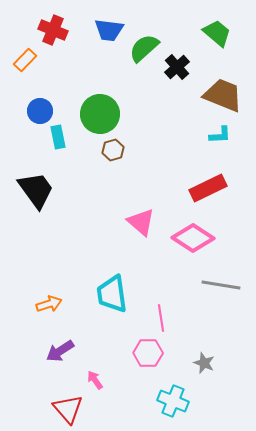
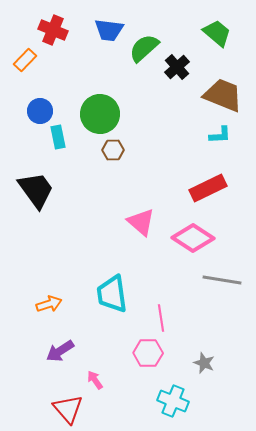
brown hexagon: rotated 15 degrees clockwise
gray line: moved 1 px right, 5 px up
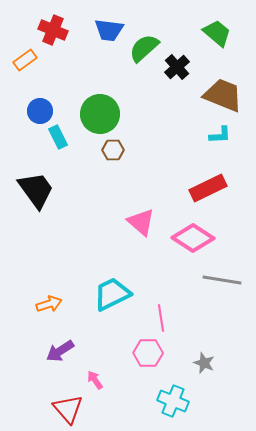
orange rectangle: rotated 10 degrees clockwise
cyan rectangle: rotated 15 degrees counterclockwise
cyan trapezoid: rotated 72 degrees clockwise
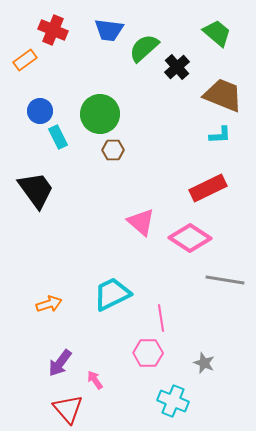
pink diamond: moved 3 px left
gray line: moved 3 px right
purple arrow: moved 12 px down; rotated 20 degrees counterclockwise
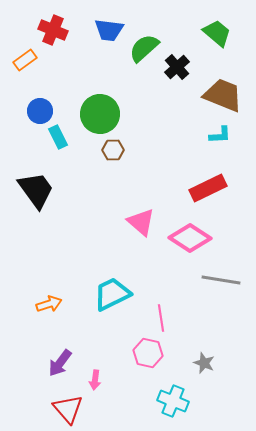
gray line: moved 4 px left
pink hexagon: rotated 12 degrees clockwise
pink arrow: rotated 138 degrees counterclockwise
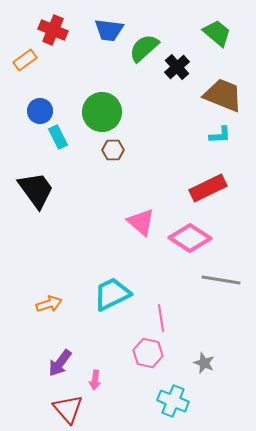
green circle: moved 2 px right, 2 px up
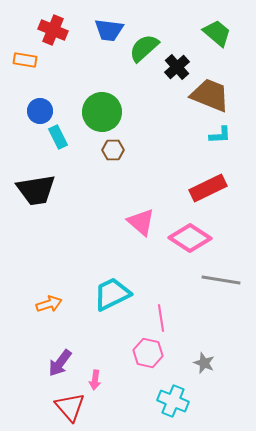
orange rectangle: rotated 45 degrees clockwise
brown trapezoid: moved 13 px left
black trapezoid: rotated 117 degrees clockwise
red triangle: moved 2 px right, 2 px up
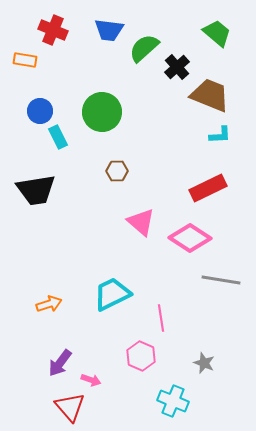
brown hexagon: moved 4 px right, 21 px down
pink hexagon: moved 7 px left, 3 px down; rotated 12 degrees clockwise
pink arrow: moved 4 px left; rotated 78 degrees counterclockwise
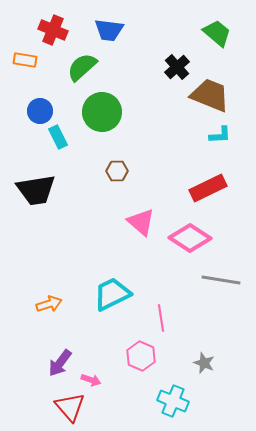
green semicircle: moved 62 px left, 19 px down
